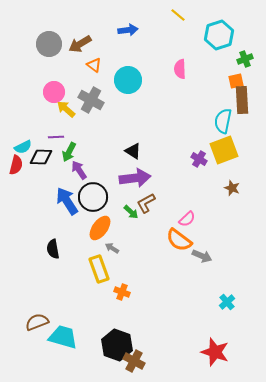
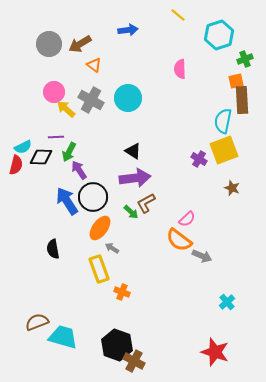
cyan circle at (128, 80): moved 18 px down
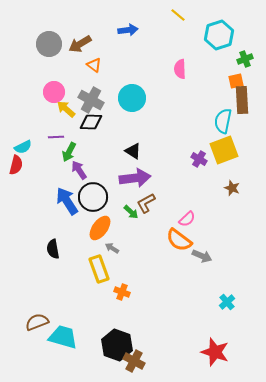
cyan circle at (128, 98): moved 4 px right
black diamond at (41, 157): moved 50 px right, 35 px up
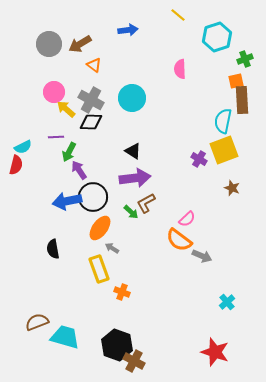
cyan hexagon at (219, 35): moved 2 px left, 2 px down
blue arrow at (67, 201): rotated 68 degrees counterclockwise
cyan trapezoid at (63, 337): moved 2 px right
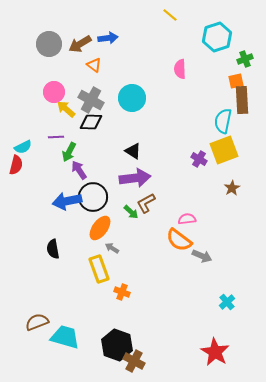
yellow line at (178, 15): moved 8 px left
blue arrow at (128, 30): moved 20 px left, 8 px down
brown star at (232, 188): rotated 21 degrees clockwise
pink semicircle at (187, 219): rotated 144 degrees counterclockwise
red star at (215, 352): rotated 12 degrees clockwise
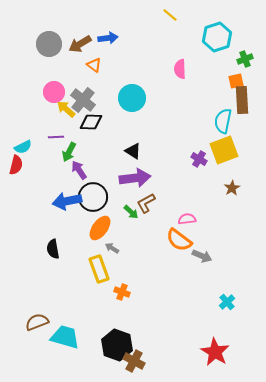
gray cross at (91, 100): moved 8 px left; rotated 10 degrees clockwise
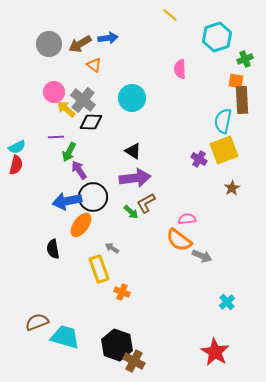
orange square at (236, 81): rotated 21 degrees clockwise
cyan semicircle at (23, 147): moved 6 px left
orange ellipse at (100, 228): moved 19 px left, 3 px up
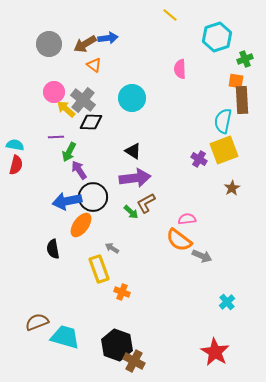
brown arrow at (80, 44): moved 5 px right
cyan semicircle at (17, 147): moved 2 px left, 2 px up; rotated 144 degrees counterclockwise
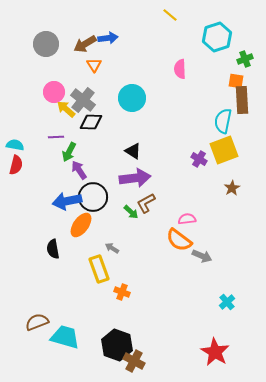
gray circle at (49, 44): moved 3 px left
orange triangle at (94, 65): rotated 21 degrees clockwise
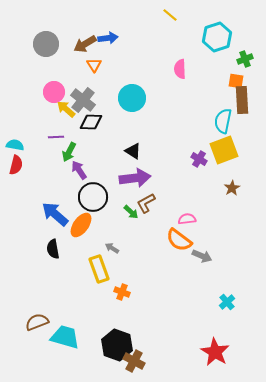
blue arrow at (67, 201): moved 12 px left, 13 px down; rotated 52 degrees clockwise
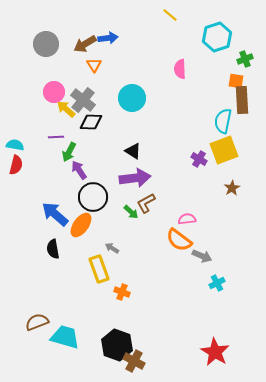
cyan cross at (227, 302): moved 10 px left, 19 px up; rotated 14 degrees clockwise
